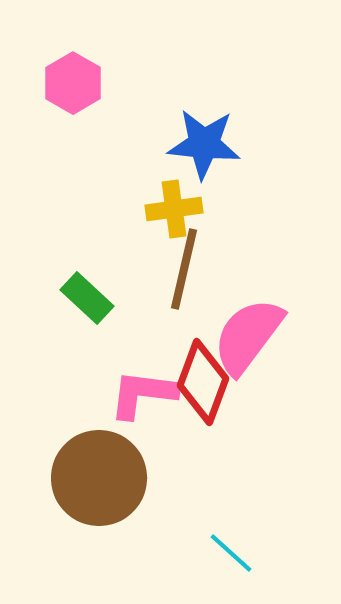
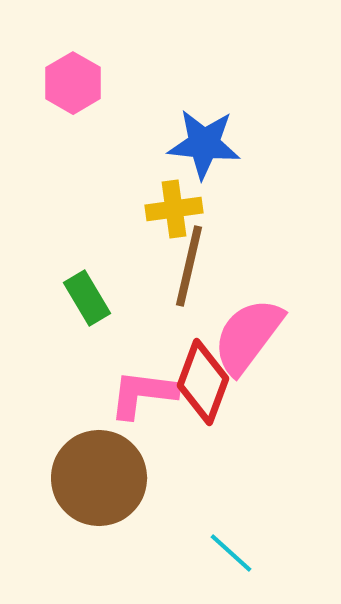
brown line: moved 5 px right, 3 px up
green rectangle: rotated 16 degrees clockwise
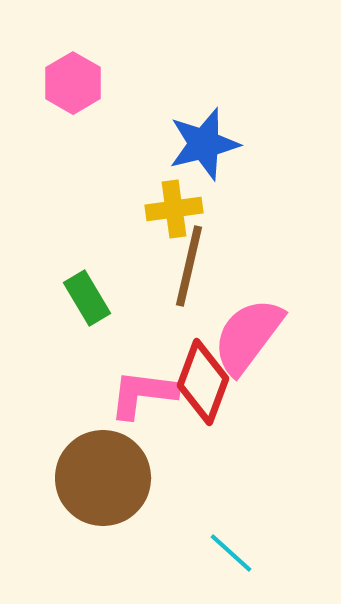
blue star: rotated 20 degrees counterclockwise
brown circle: moved 4 px right
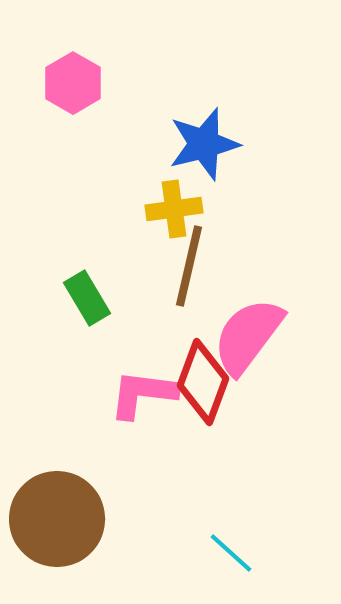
brown circle: moved 46 px left, 41 px down
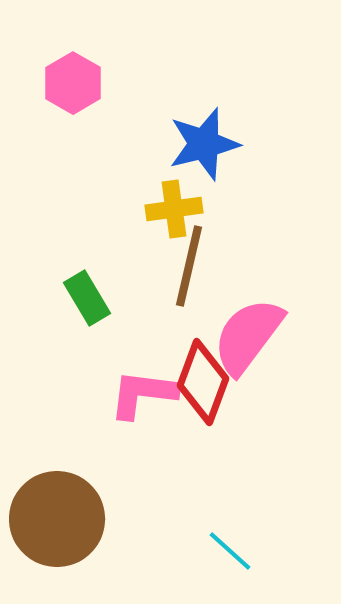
cyan line: moved 1 px left, 2 px up
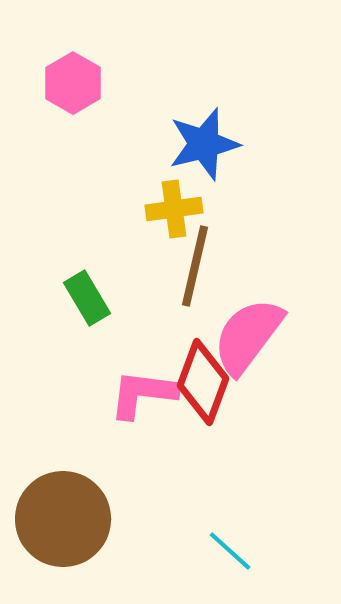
brown line: moved 6 px right
brown circle: moved 6 px right
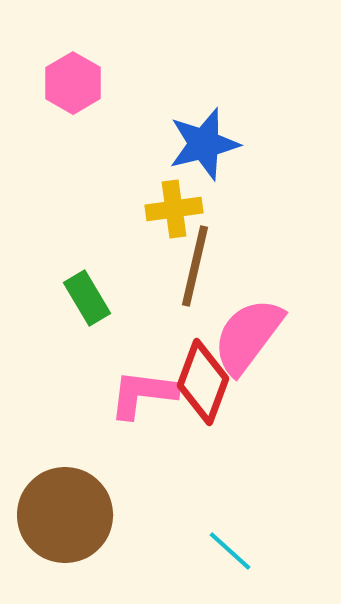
brown circle: moved 2 px right, 4 px up
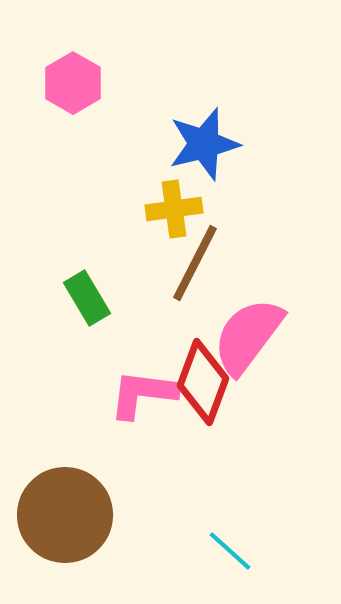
brown line: moved 3 px up; rotated 14 degrees clockwise
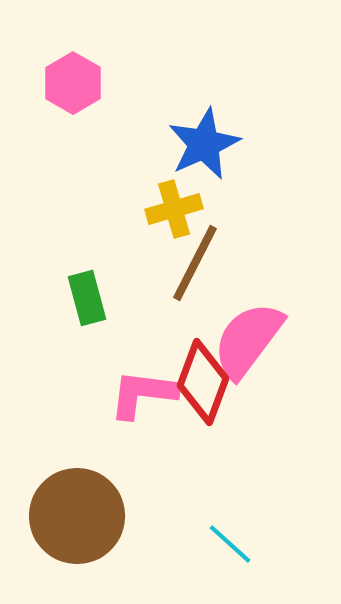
blue star: rotated 10 degrees counterclockwise
yellow cross: rotated 8 degrees counterclockwise
green rectangle: rotated 16 degrees clockwise
pink semicircle: moved 4 px down
brown circle: moved 12 px right, 1 px down
cyan line: moved 7 px up
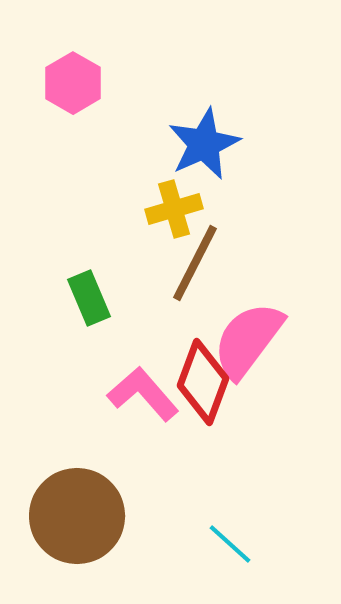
green rectangle: moved 2 px right; rotated 8 degrees counterclockwise
pink L-shape: rotated 42 degrees clockwise
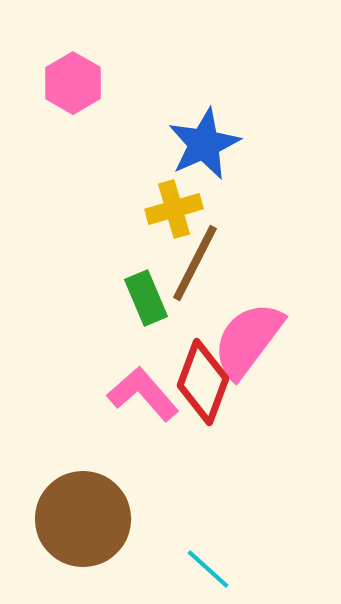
green rectangle: moved 57 px right
brown circle: moved 6 px right, 3 px down
cyan line: moved 22 px left, 25 px down
